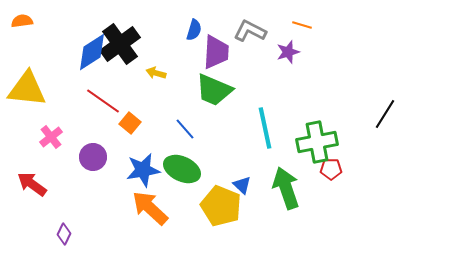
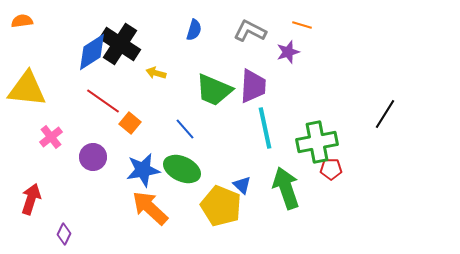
black cross: rotated 21 degrees counterclockwise
purple trapezoid: moved 37 px right, 34 px down
red arrow: moved 1 px left, 15 px down; rotated 72 degrees clockwise
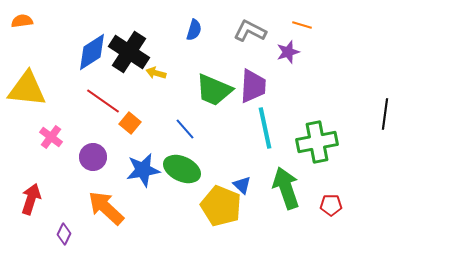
black cross: moved 9 px right, 8 px down
black line: rotated 24 degrees counterclockwise
pink cross: rotated 15 degrees counterclockwise
red pentagon: moved 36 px down
orange arrow: moved 44 px left
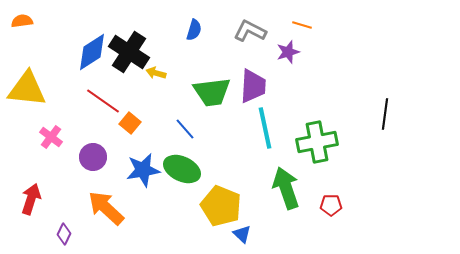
green trapezoid: moved 2 px left, 2 px down; rotated 30 degrees counterclockwise
blue triangle: moved 49 px down
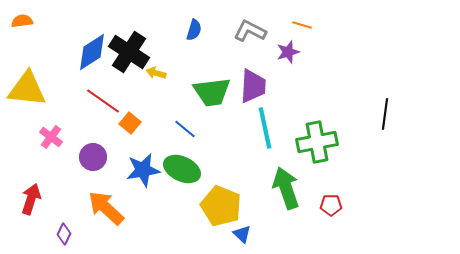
blue line: rotated 10 degrees counterclockwise
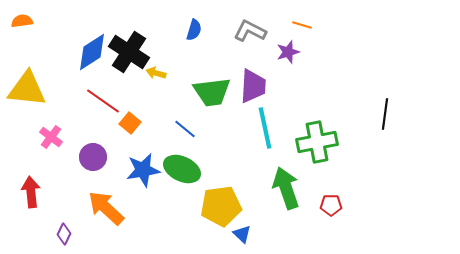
red arrow: moved 7 px up; rotated 24 degrees counterclockwise
yellow pentagon: rotated 30 degrees counterclockwise
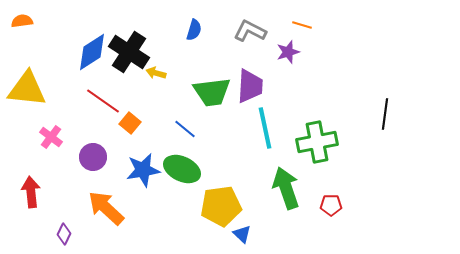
purple trapezoid: moved 3 px left
